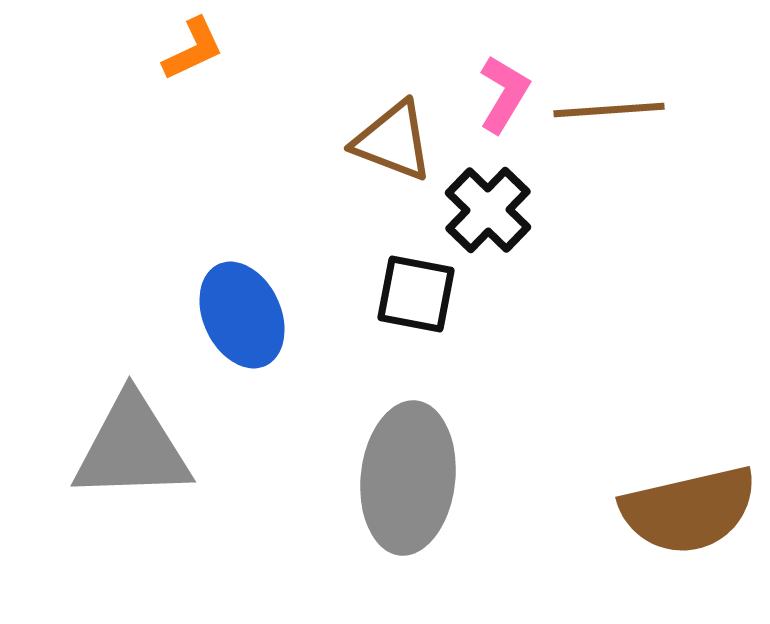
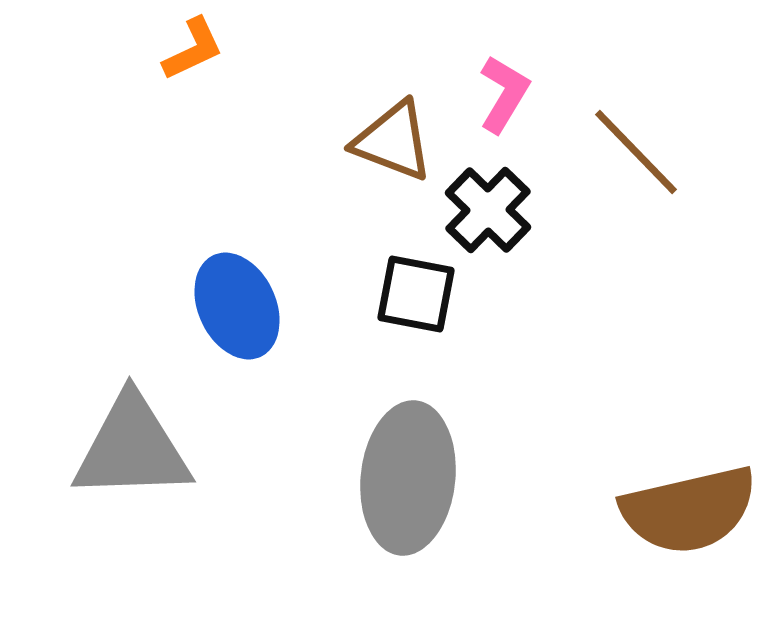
brown line: moved 27 px right, 42 px down; rotated 50 degrees clockwise
blue ellipse: moved 5 px left, 9 px up
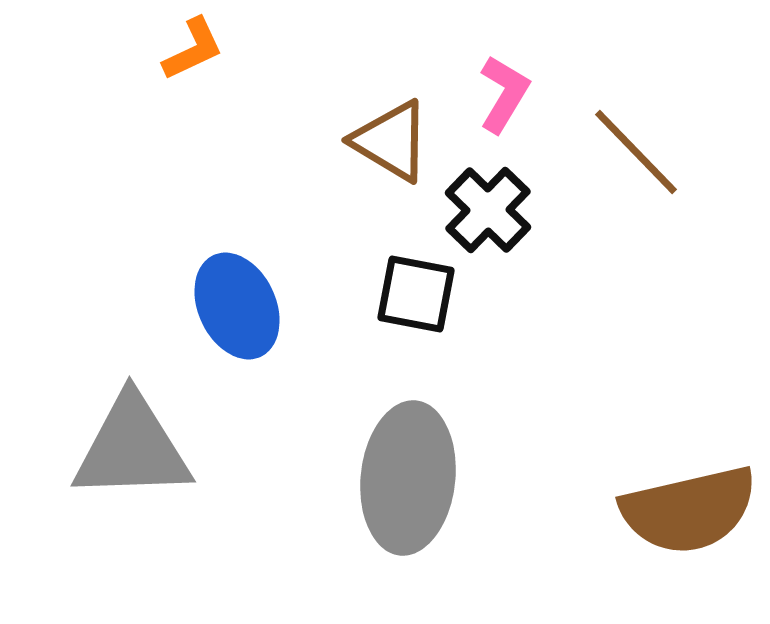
brown triangle: moved 2 px left; rotated 10 degrees clockwise
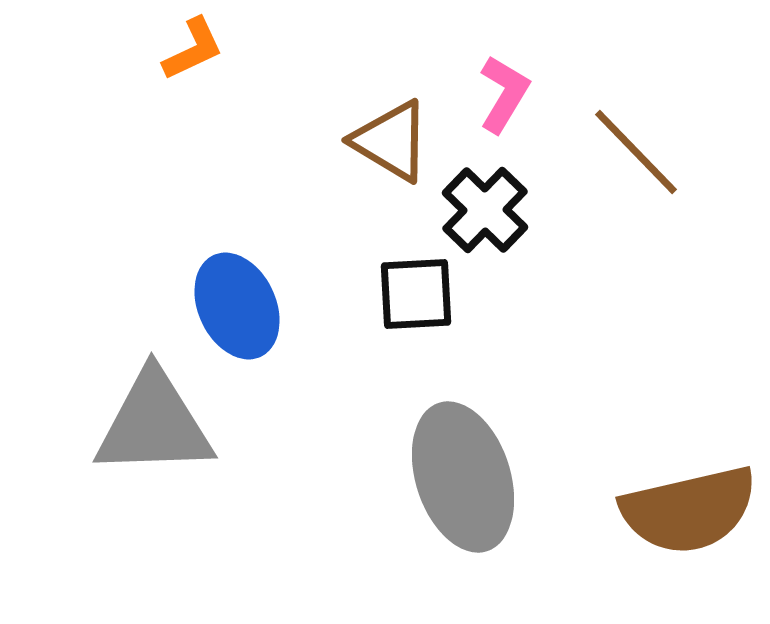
black cross: moved 3 px left
black square: rotated 14 degrees counterclockwise
gray triangle: moved 22 px right, 24 px up
gray ellipse: moved 55 px right, 1 px up; rotated 24 degrees counterclockwise
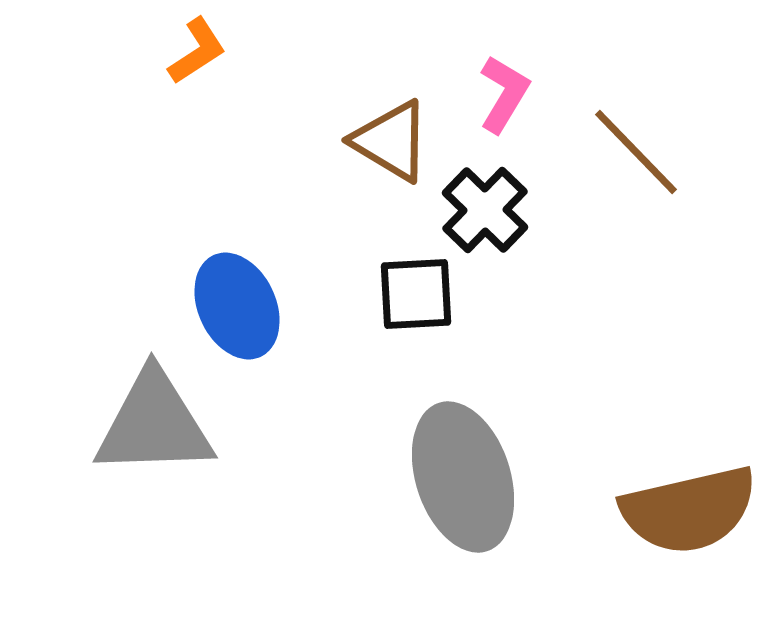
orange L-shape: moved 4 px right, 2 px down; rotated 8 degrees counterclockwise
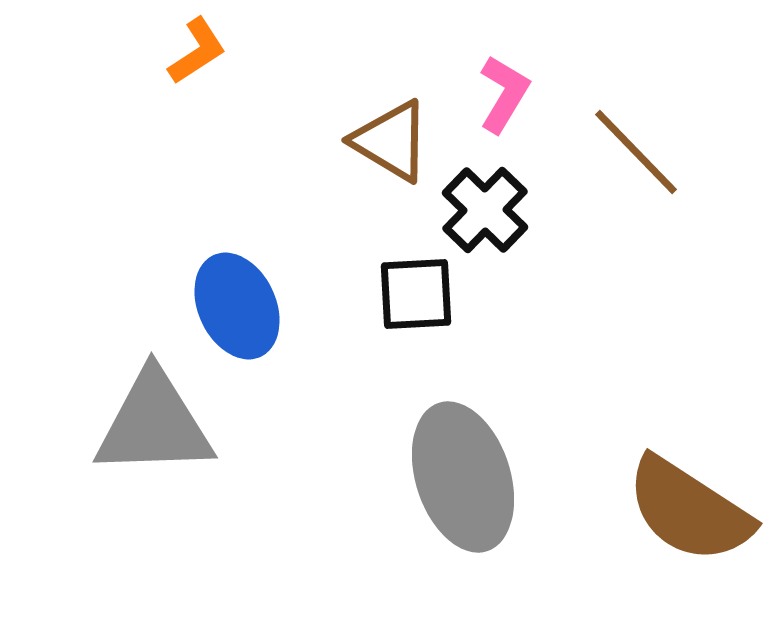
brown semicircle: rotated 46 degrees clockwise
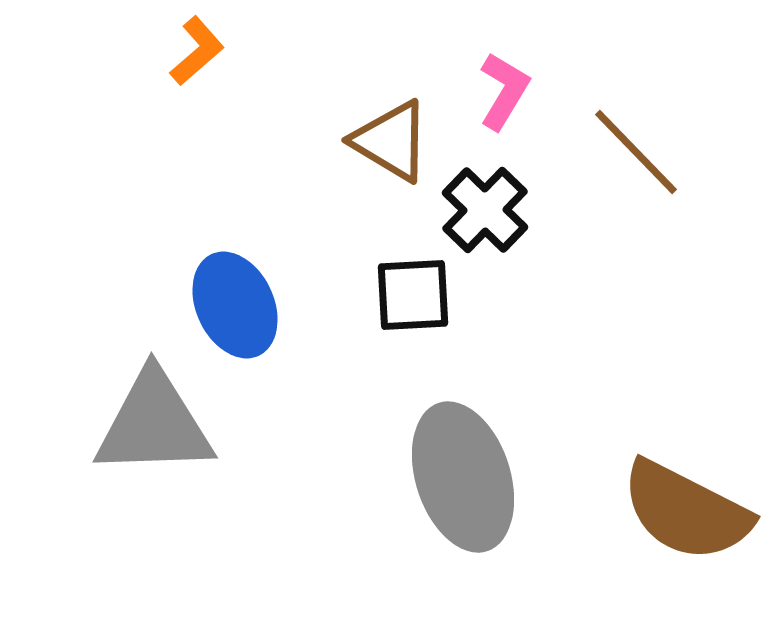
orange L-shape: rotated 8 degrees counterclockwise
pink L-shape: moved 3 px up
black square: moved 3 px left, 1 px down
blue ellipse: moved 2 px left, 1 px up
brown semicircle: moved 3 px left, 1 px down; rotated 6 degrees counterclockwise
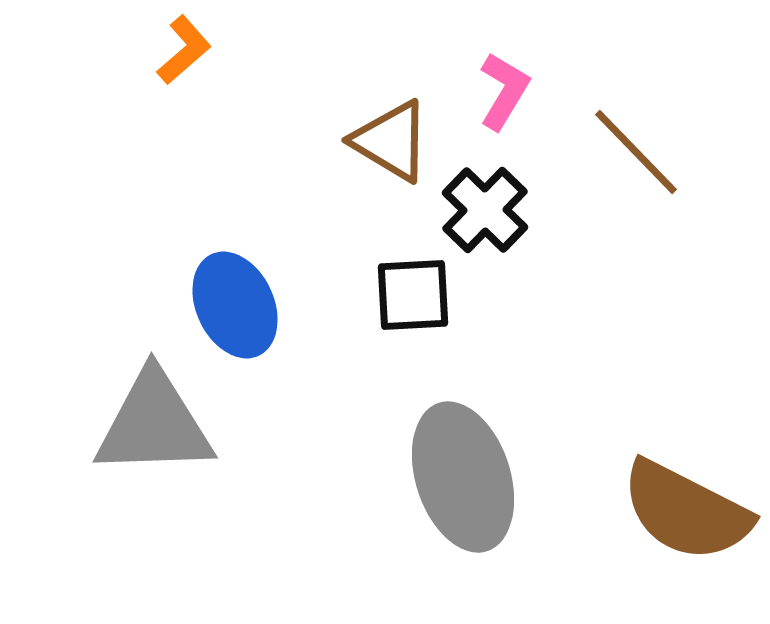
orange L-shape: moved 13 px left, 1 px up
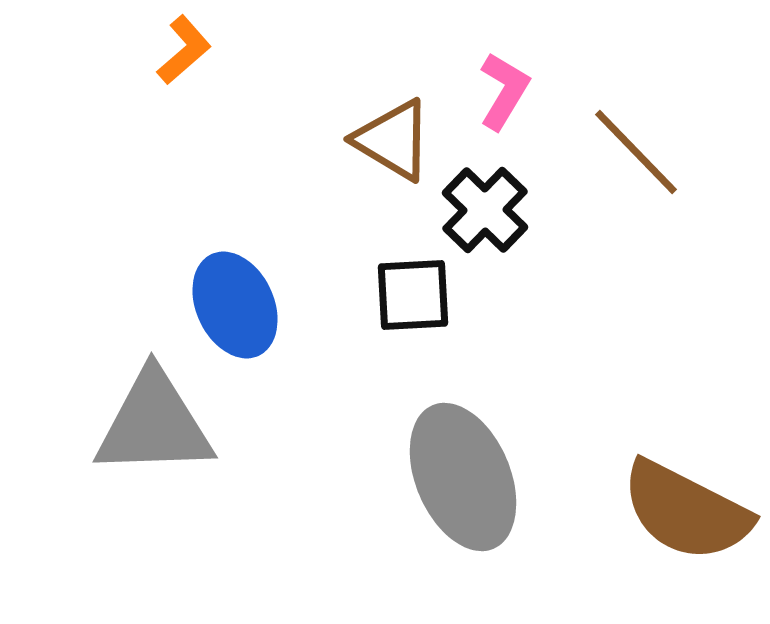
brown triangle: moved 2 px right, 1 px up
gray ellipse: rotated 5 degrees counterclockwise
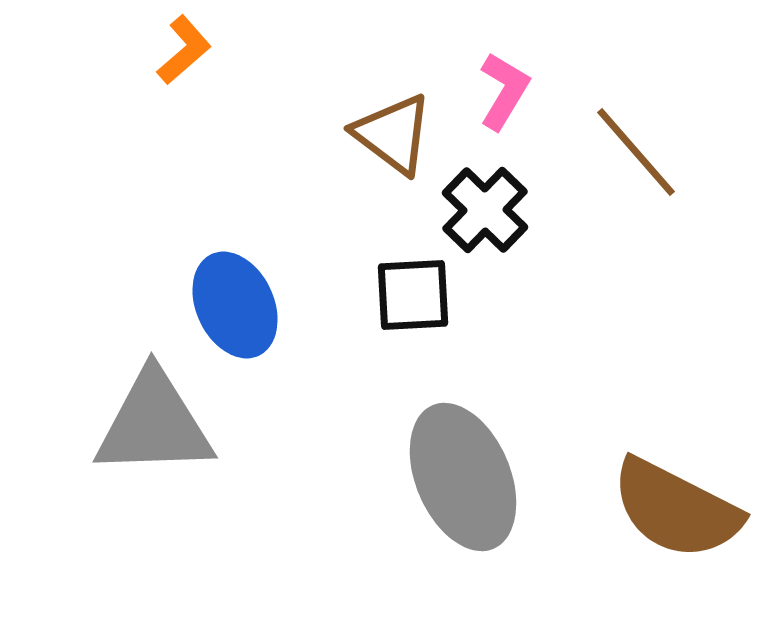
brown triangle: moved 6 px up; rotated 6 degrees clockwise
brown line: rotated 3 degrees clockwise
brown semicircle: moved 10 px left, 2 px up
